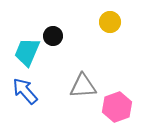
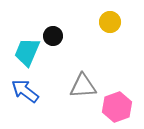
blue arrow: rotated 12 degrees counterclockwise
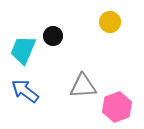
cyan trapezoid: moved 4 px left, 2 px up
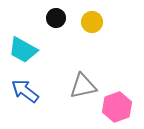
yellow circle: moved 18 px left
black circle: moved 3 px right, 18 px up
cyan trapezoid: rotated 84 degrees counterclockwise
gray triangle: rotated 8 degrees counterclockwise
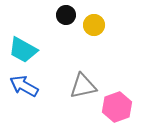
black circle: moved 10 px right, 3 px up
yellow circle: moved 2 px right, 3 px down
blue arrow: moved 1 px left, 5 px up; rotated 8 degrees counterclockwise
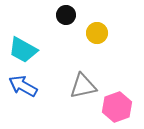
yellow circle: moved 3 px right, 8 px down
blue arrow: moved 1 px left
